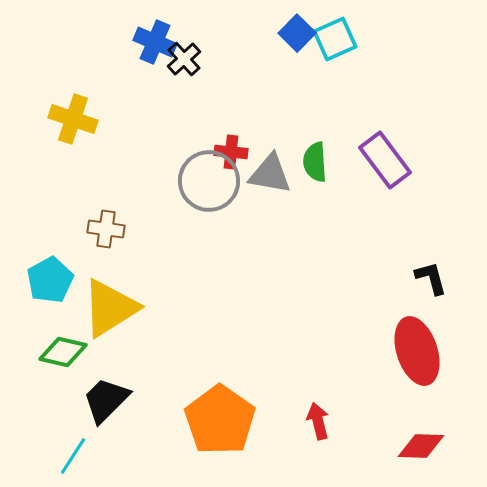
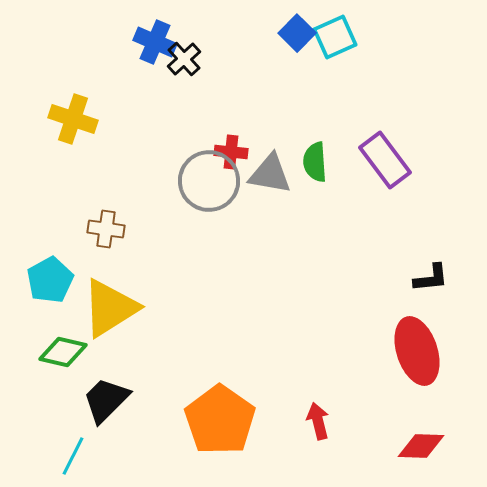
cyan square: moved 2 px up
black L-shape: rotated 99 degrees clockwise
cyan line: rotated 6 degrees counterclockwise
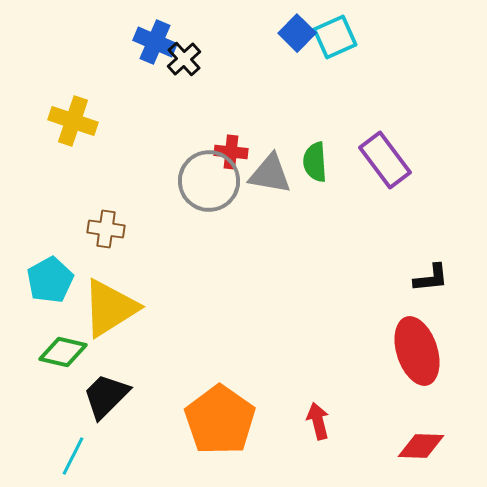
yellow cross: moved 2 px down
black trapezoid: moved 4 px up
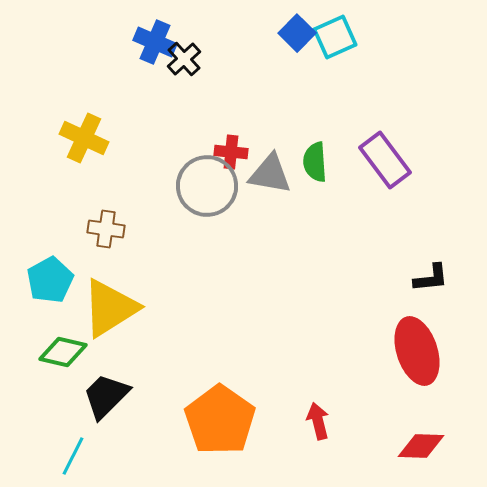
yellow cross: moved 11 px right, 17 px down; rotated 6 degrees clockwise
gray circle: moved 2 px left, 5 px down
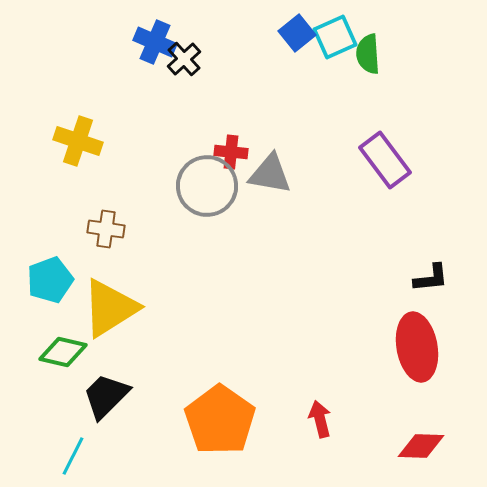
blue square: rotated 6 degrees clockwise
yellow cross: moved 6 px left, 3 px down; rotated 6 degrees counterclockwise
green semicircle: moved 53 px right, 108 px up
cyan pentagon: rotated 9 degrees clockwise
red ellipse: moved 4 px up; rotated 8 degrees clockwise
red arrow: moved 2 px right, 2 px up
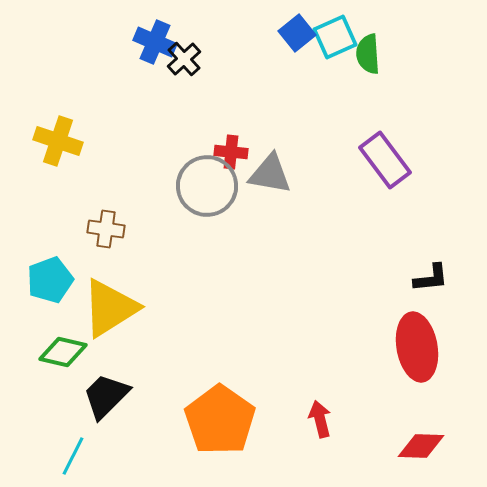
yellow cross: moved 20 px left
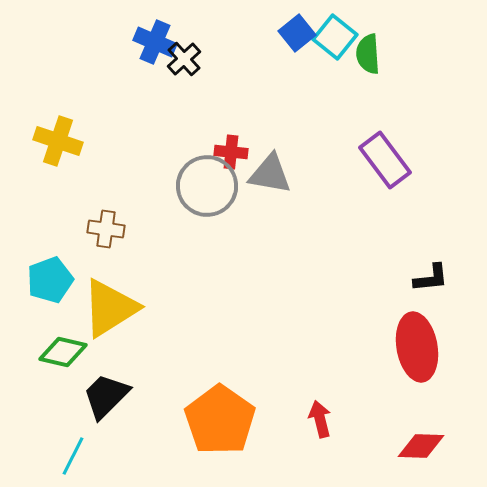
cyan square: rotated 27 degrees counterclockwise
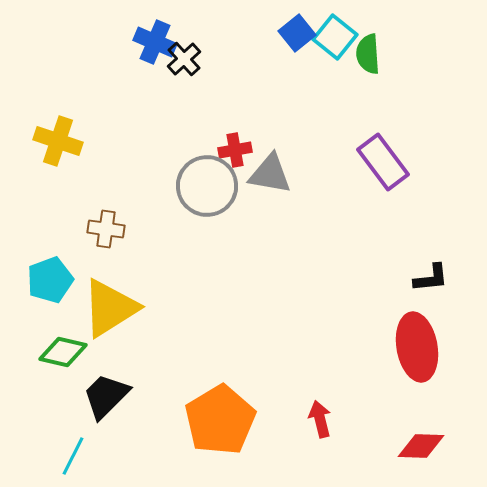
red cross: moved 4 px right, 2 px up; rotated 16 degrees counterclockwise
purple rectangle: moved 2 px left, 2 px down
orange pentagon: rotated 6 degrees clockwise
